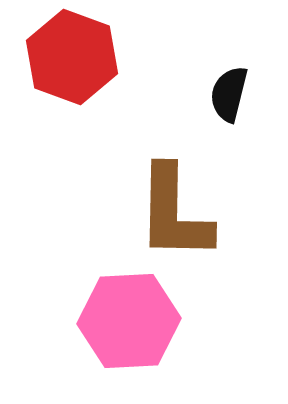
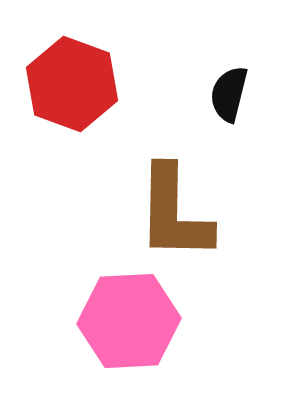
red hexagon: moved 27 px down
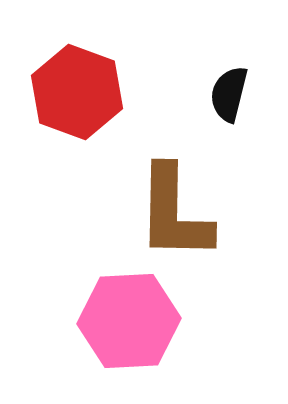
red hexagon: moved 5 px right, 8 px down
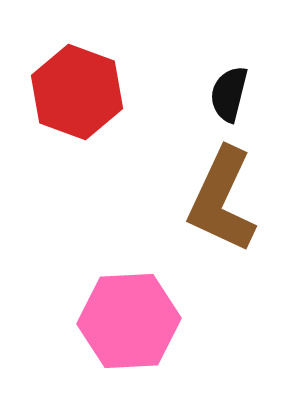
brown L-shape: moved 48 px right, 13 px up; rotated 24 degrees clockwise
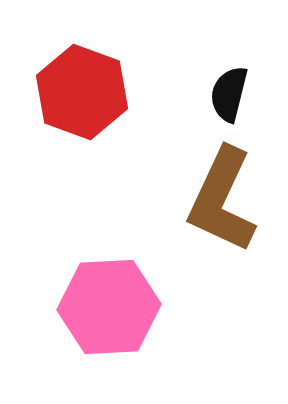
red hexagon: moved 5 px right
pink hexagon: moved 20 px left, 14 px up
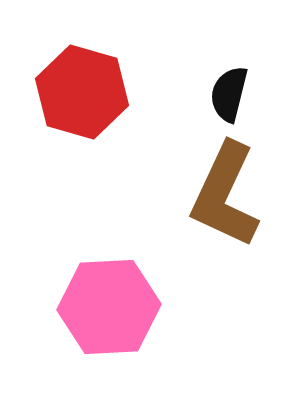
red hexagon: rotated 4 degrees counterclockwise
brown L-shape: moved 3 px right, 5 px up
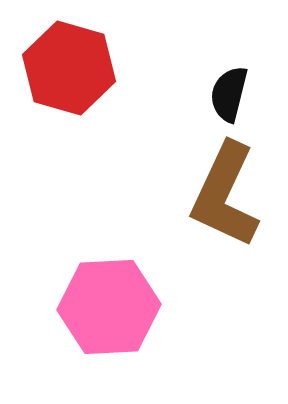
red hexagon: moved 13 px left, 24 px up
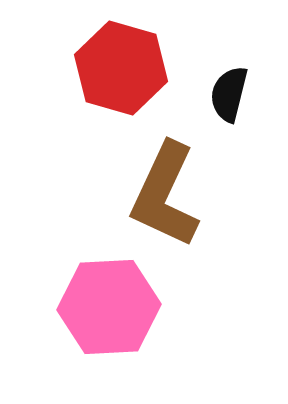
red hexagon: moved 52 px right
brown L-shape: moved 60 px left
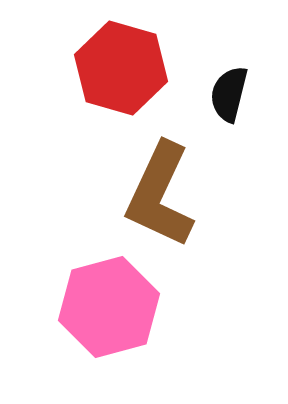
brown L-shape: moved 5 px left
pink hexagon: rotated 12 degrees counterclockwise
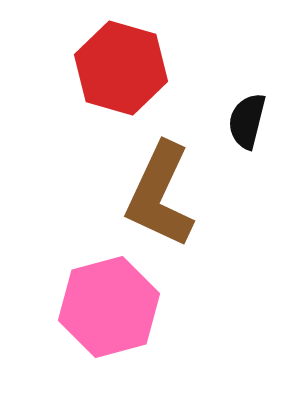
black semicircle: moved 18 px right, 27 px down
